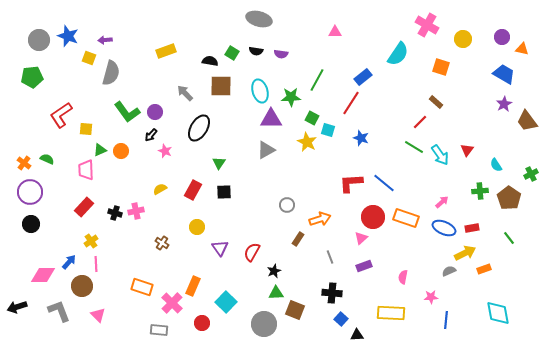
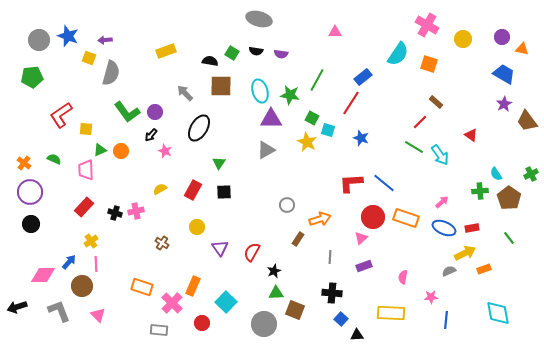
orange square at (441, 67): moved 12 px left, 3 px up
green star at (291, 97): moved 1 px left, 2 px up; rotated 12 degrees clockwise
red triangle at (467, 150): moved 4 px right, 15 px up; rotated 32 degrees counterclockwise
green semicircle at (47, 159): moved 7 px right
cyan semicircle at (496, 165): moved 9 px down
gray line at (330, 257): rotated 24 degrees clockwise
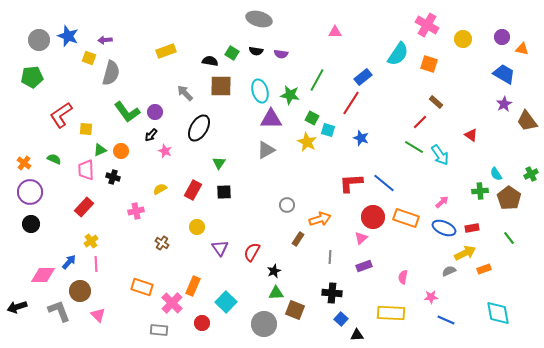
black cross at (115, 213): moved 2 px left, 36 px up
brown circle at (82, 286): moved 2 px left, 5 px down
blue line at (446, 320): rotated 72 degrees counterclockwise
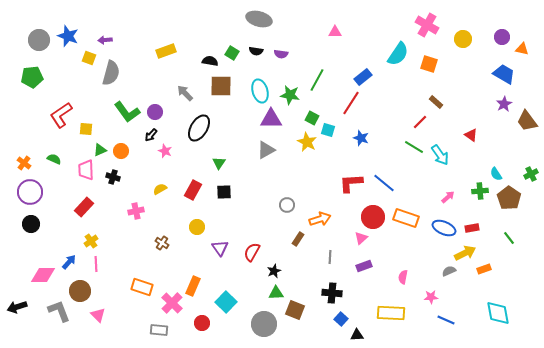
pink arrow at (442, 202): moved 6 px right, 5 px up
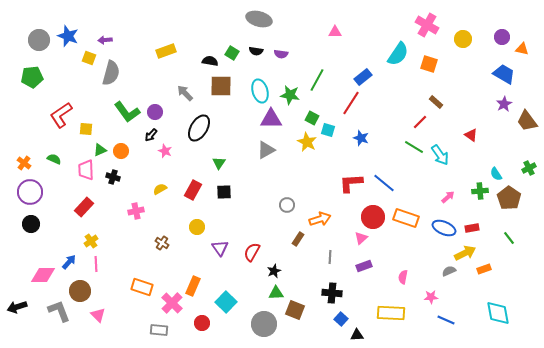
green cross at (531, 174): moved 2 px left, 6 px up
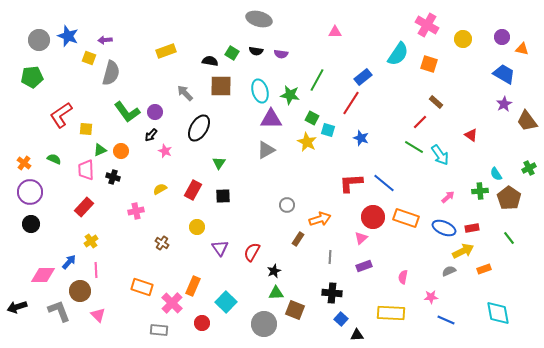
black square at (224, 192): moved 1 px left, 4 px down
yellow arrow at (465, 253): moved 2 px left, 2 px up
pink line at (96, 264): moved 6 px down
